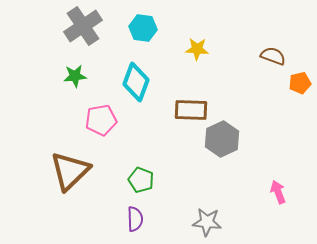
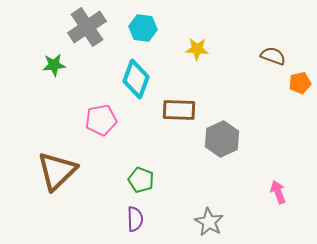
gray cross: moved 4 px right, 1 px down
green star: moved 21 px left, 11 px up
cyan diamond: moved 3 px up
brown rectangle: moved 12 px left
brown triangle: moved 13 px left
gray star: moved 2 px right; rotated 24 degrees clockwise
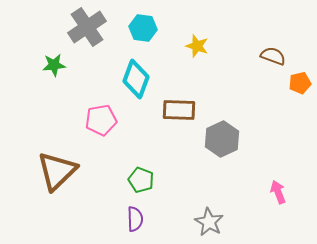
yellow star: moved 3 px up; rotated 15 degrees clockwise
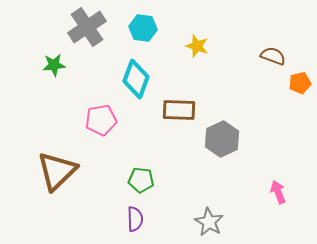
green pentagon: rotated 15 degrees counterclockwise
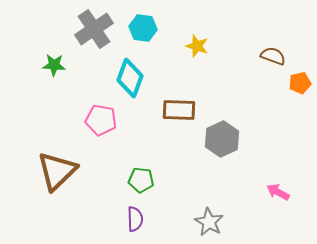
gray cross: moved 7 px right, 2 px down
green star: rotated 10 degrees clockwise
cyan diamond: moved 6 px left, 1 px up
pink pentagon: rotated 20 degrees clockwise
pink arrow: rotated 40 degrees counterclockwise
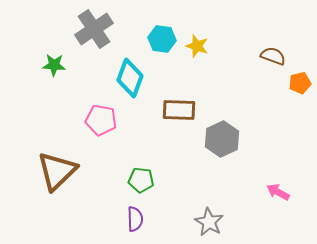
cyan hexagon: moved 19 px right, 11 px down
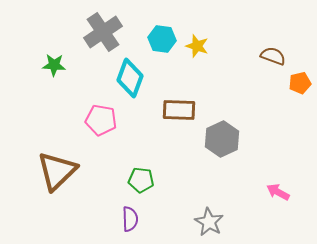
gray cross: moved 9 px right, 3 px down
purple semicircle: moved 5 px left
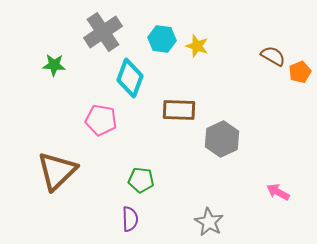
brown semicircle: rotated 10 degrees clockwise
orange pentagon: moved 11 px up; rotated 10 degrees counterclockwise
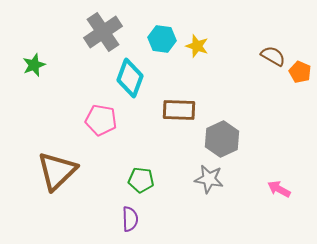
green star: moved 20 px left; rotated 25 degrees counterclockwise
orange pentagon: rotated 25 degrees counterclockwise
pink arrow: moved 1 px right, 3 px up
gray star: moved 43 px up; rotated 20 degrees counterclockwise
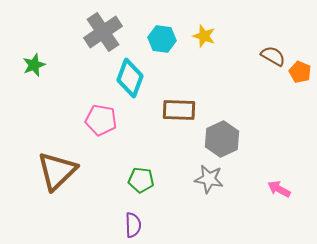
yellow star: moved 7 px right, 10 px up
purple semicircle: moved 3 px right, 6 px down
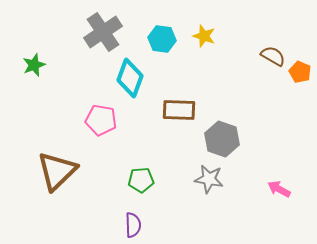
gray hexagon: rotated 16 degrees counterclockwise
green pentagon: rotated 10 degrees counterclockwise
